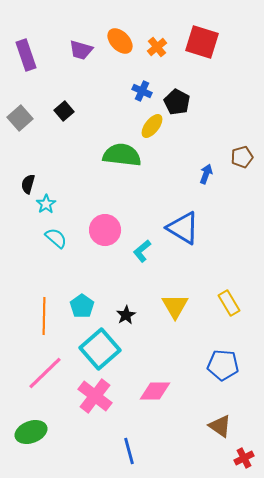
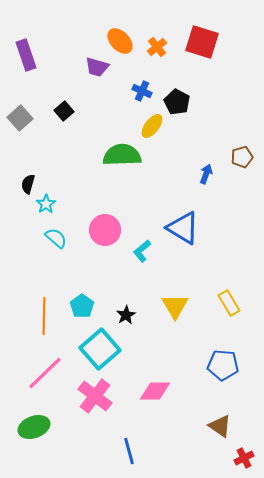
purple trapezoid: moved 16 px right, 17 px down
green semicircle: rotated 9 degrees counterclockwise
green ellipse: moved 3 px right, 5 px up
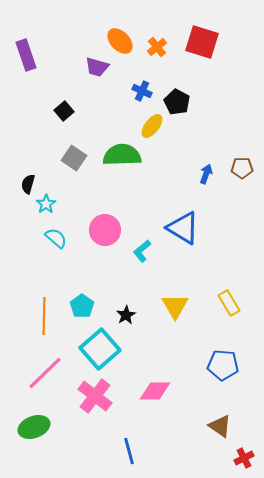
gray square: moved 54 px right, 40 px down; rotated 15 degrees counterclockwise
brown pentagon: moved 11 px down; rotated 15 degrees clockwise
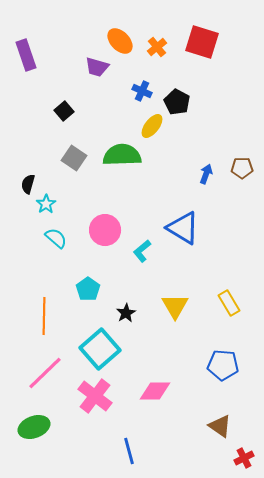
cyan pentagon: moved 6 px right, 17 px up
black star: moved 2 px up
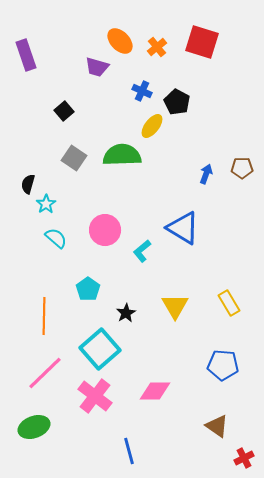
brown triangle: moved 3 px left
